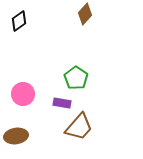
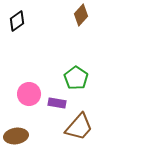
brown diamond: moved 4 px left, 1 px down
black diamond: moved 2 px left
pink circle: moved 6 px right
purple rectangle: moved 5 px left
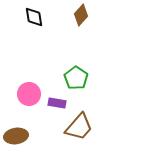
black diamond: moved 17 px right, 4 px up; rotated 65 degrees counterclockwise
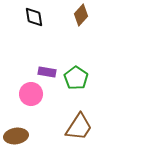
pink circle: moved 2 px right
purple rectangle: moved 10 px left, 31 px up
brown trapezoid: rotated 8 degrees counterclockwise
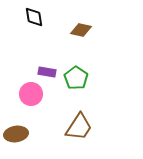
brown diamond: moved 15 px down; rotated 60 degrees clockwise
brown ellipse: moved 2 px up
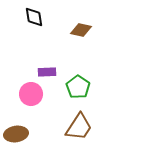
purple rectangle: rotated 12 degrees counterclockwise
green pentagon: moved 2 px right, 9 px down
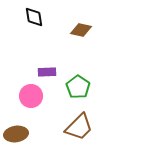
pink circle: moved 2 px down
brown trapezoid: rotated 12 degrees clockwise
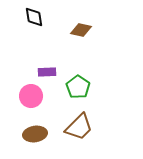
brown ellipse: moved 19 px right
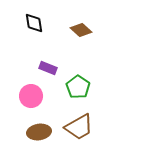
black diamond: moved 6 px down
brown diamond: rotated 30 degrees clockwise
purple rectangle: moved 1 px right, 4 px up; rotated 24 degrees clockwise
brown trapezoid: rotated 16 degrees clockwise
brown ellipse: moved 4 px right, 2 px up
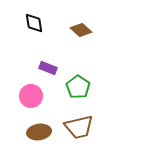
brown trapezoid: rotated 16 degrees clockwise
